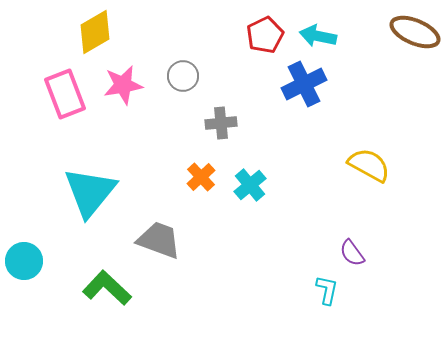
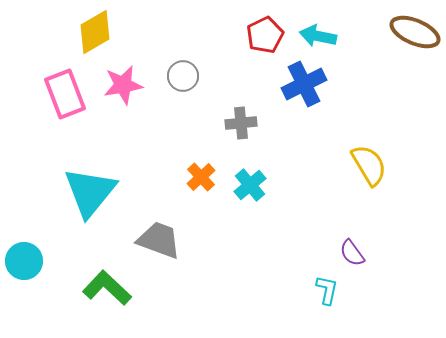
gray cross: moved 20 px right
yellow semicircle: rotated 30 degrees clockwise
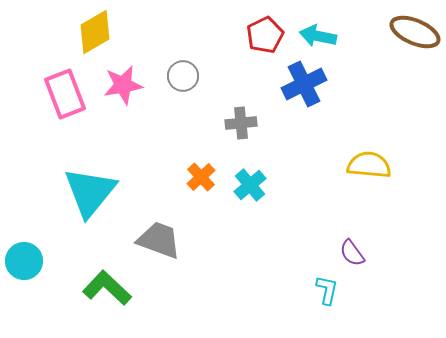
yellow semicircle: rotated 54 degrees counterclockwise
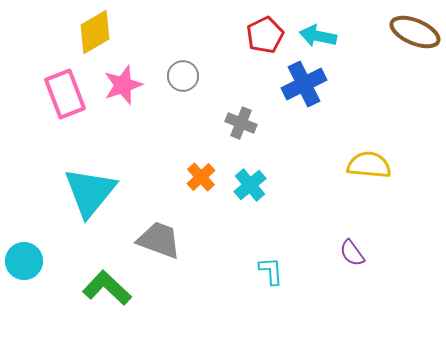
pink star: rotated 9 degrees counterclockwise
gray cross: rotated 28 degrees clockwise
cyan L-shape: moved 56 px left, 19 px up; rotated 16 degrees counterclockwise
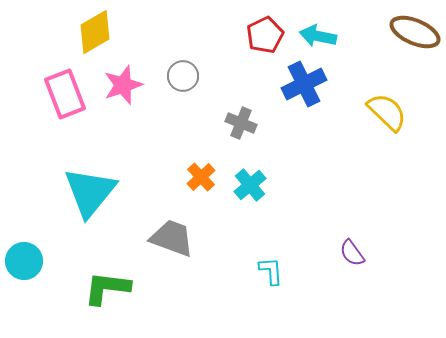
yellow semicircle: moved 18 px right, 53 px up; rotated 39 degrees clockwise
gray trapezoid: moved 13 px right, 2 px up
green L-shape: rotated 36 degrees counterclockwise
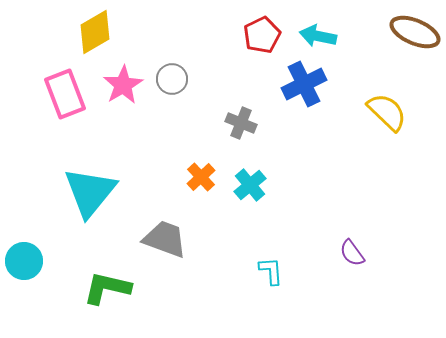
red pentagon: moved 3 px left
gray circle: moved 11 px left, 3 px down
pink star: rotated 12 degrees counterclockwise
gray trapezoid: moved 7 px left, 1 px down
green L-shape: rotated 6 degrees clockwise
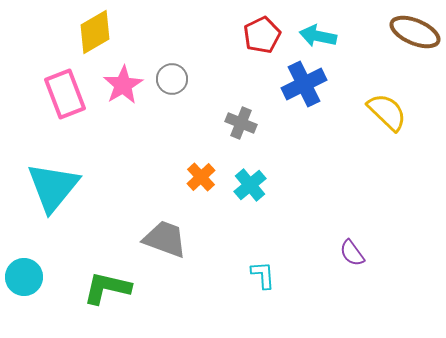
cyan triangle: moved 37 px left, 5 px up
cyan circle: moved 16 px down
cyan L-shape: moved 8 px left, 4 px down
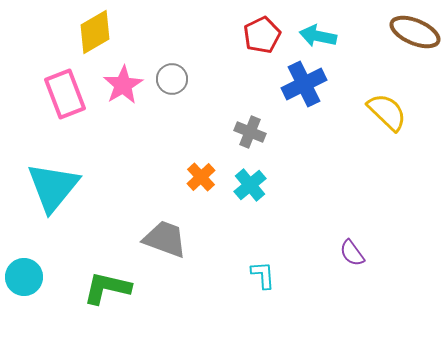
gray cross: moved 9 px right, 9 px down
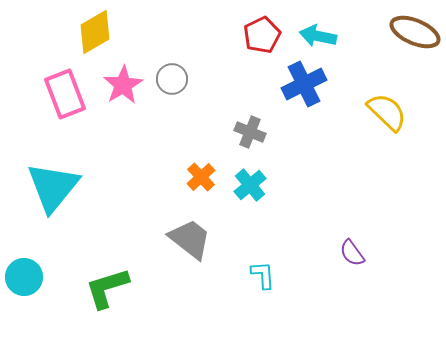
gray trapezoid: moved 25 px right; rotated 18 degrees clockwise
green L-shape: rotated 30 degrees counterclockwise
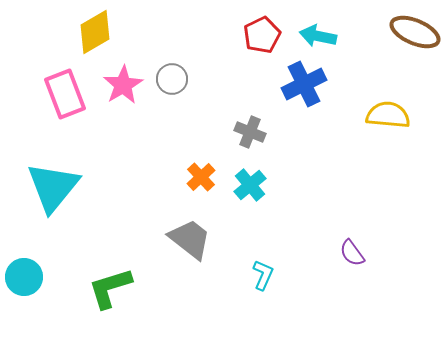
yellow semicircle: moved 1 px right, 3 px down; rotated 39 degrees counterclockwise
cyan L-shape: rotated 28 degrees clockwise
green L-shape: moved 3 px right
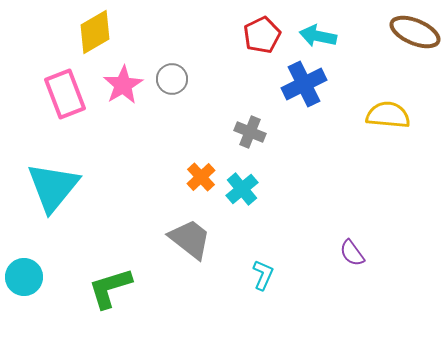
cyan cross: moved 8 px left, 4 px down
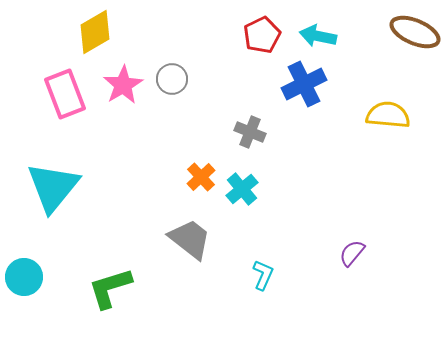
purple semicircle: rotated 76 degrees clockwise
